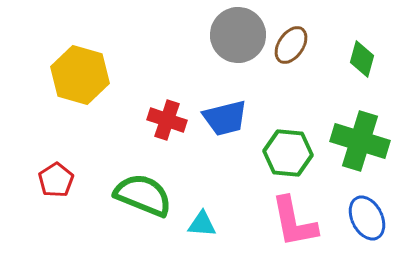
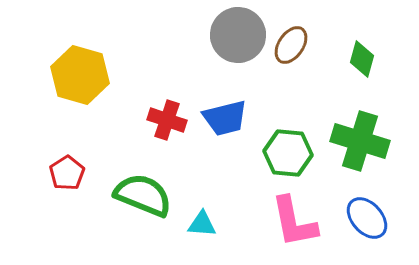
red pentagon: moved 11 px right, 7 px up
blue ellipse: rotated 15 degrees counterclockwise
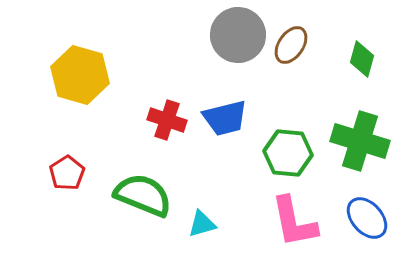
cyan triangle: rotated 20 degrees counterclockwise
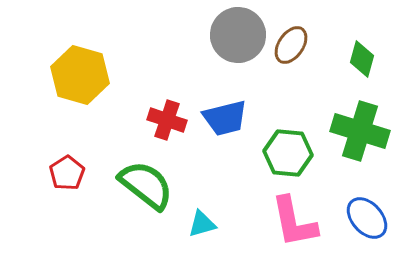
green cross: moved 10 px up
green semicircle: moved 3 px right, 10 px up; rotated 16 degrees clockwise
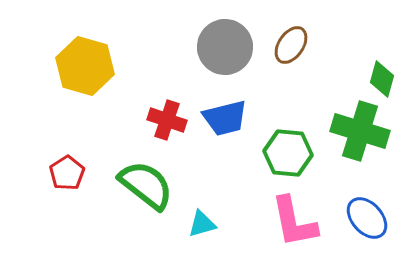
gray circle: moved 13 px left, 12 px down
green diamond: moved 20 px right, 20 px down
yellow hexagon: moved 5 px right, 9 px up
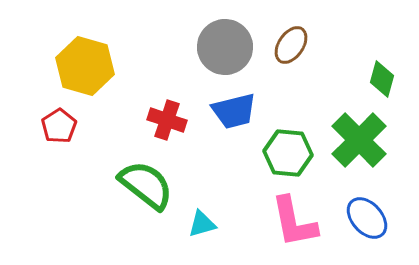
blue trapezoid: moved 9 px right, 7 px up
green cross: moved 1 px left, 9 px down; rotated 28 degrees clockwise
red pentagon: moved 8 px left, 47 px up
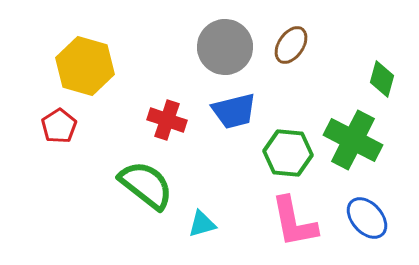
green cross: moved 6 px left; rotated 18 degrees counterclockwise
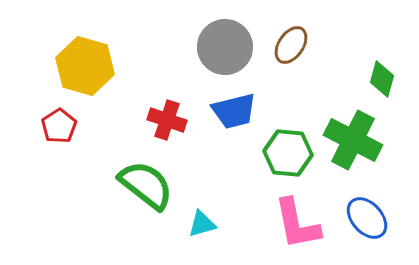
pink L-shape: moved 3 px right, 2 px down
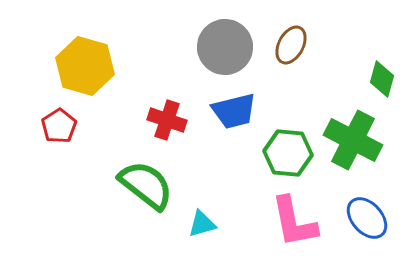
brown ellipse: rotated 6 degrees counterclockwise
pink L-shape: moved 3 px left, 2 px up
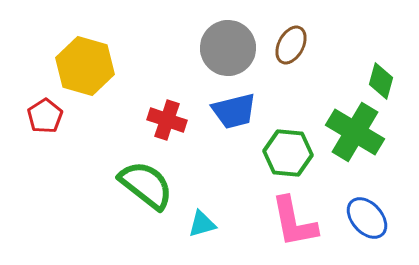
gray circle: moved 3 px right, 1 px down
green diamond: moved 1 px left, 2 px down
red pentagon: moved 14 px left, 10 px up
green cross: moved 2 px right, 8 px up; rotated 4 degrees clockwise
